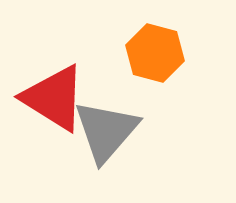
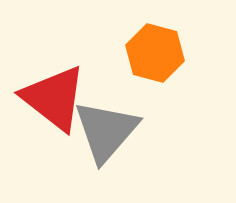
red triangle: rotated 6 degrees clockwise
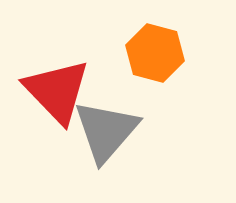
red triangle: moved 3 px right, 7 px up; rotated 8 degrees clockwise
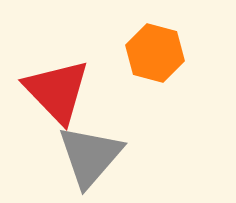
gray triangle: moved 16 px left, 25 px down
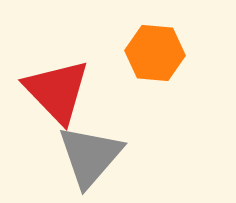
orange hexagon: rotated 10 degrees counterclockwise
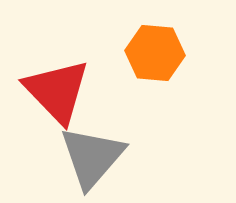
gray triangle: moved 2 px right, 1 px down
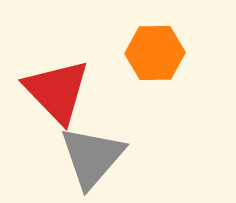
orange hexagon: rotated 6 degrees counterclockwise
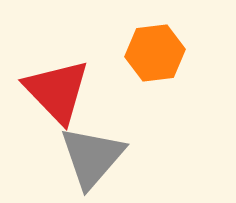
orange hexagon: rotated 6 degrees counterclockwise
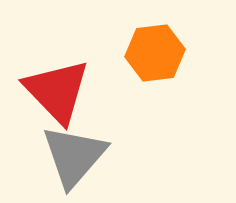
gray triangle: moved 18 px left, 1 px up
